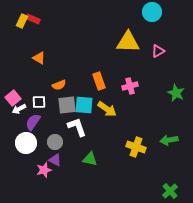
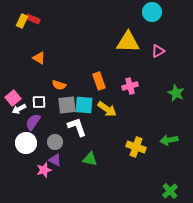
orange semicircle: rotated 40 degrees clockwise
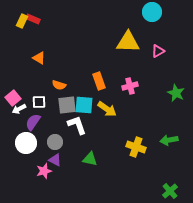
white L-shape: moved 2 px up
pink star: moved 1 px down
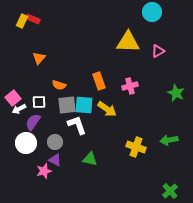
orange triangle: rotated 40 degrees clockwise
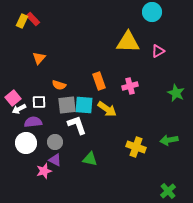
red rectangle: rotated 24 degrees clockwise
purple semicircle: rotated 48 degrees clockwise
green cross: moved 2 px left
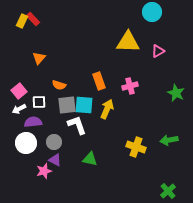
pink square: moved 6 px right, 7 px up
yellow arrow: rotated 102 degrees counterclockwise
gray circle: moved 1 px left
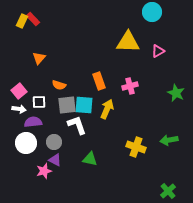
white arrow: rotated 144 degrees counterclockwise
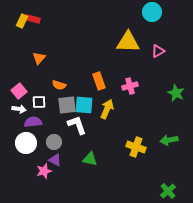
red rectangle: rotated 32 degrees counterclockwise
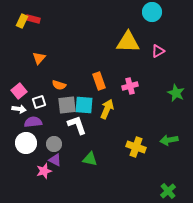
white square: rotated 16 degrees counterclockwise
gray circle: moved 2 px down
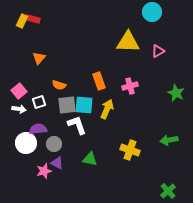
purple semicircle: moved 5 px right, 7 px down
yellow cross: moved 6 px left, 3 px down
purple triangle: moved 2 px right, 3 px down
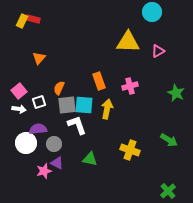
orange semicircle: moved 3 px down; rotated 96 degrees clockwise
yellow arrow: rotated 12 degrees counterclockwise
green arrow: rotated 138 degrees counterclockwise
